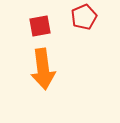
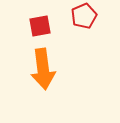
red pentagon: moved 1 px up
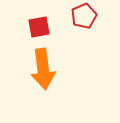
red square: moved 1 px left, 1 px down
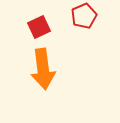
red square: rotated 15 degrees counterclockwise
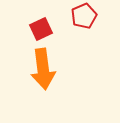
red square: moved 2 px right, 2 px down
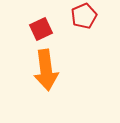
orange arrow: moved 3 px right, 1 px down
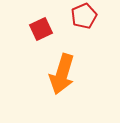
orange arrow: moved 16 px right, 4 px down; rotated 24 degrees clockwise
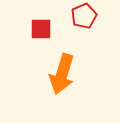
red square: rotated 25 degrees clockwise
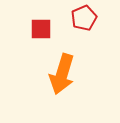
red pentagon: moved 2 px down
